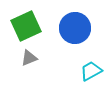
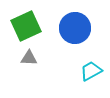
gray triangle: rotated 24 degrees clockwise
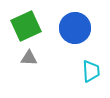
cyan trapezoid: rotated 115 degrees clockwise
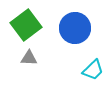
green square: moved 1 px up; rotated 12 degrees counterclockwise
cyan trapezoid: moved 2 px right, 1 px up; rotated 50 degrees clockwise
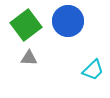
blue circle: moved 7 px left, 7 px up
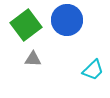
blue circle: moved 1 px left, 1 px up
gray triangle: moved 4 px right, 1 px down
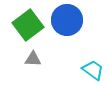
green square: moved 2 px right
cyan trapezoid: rotated 100 degrees counterclockwise
